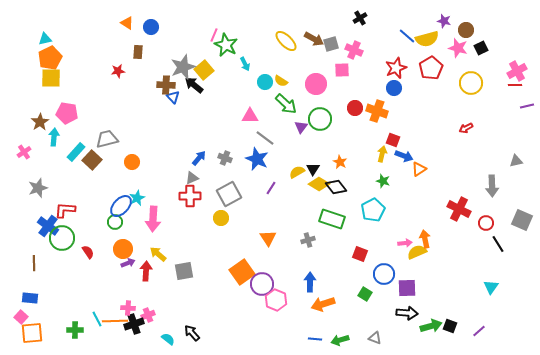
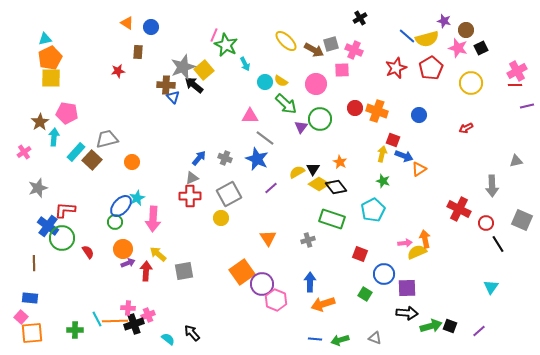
brown arrow at (314, 39): moved 11 px down
blue circle at (394, 88): moved 25 px right, 27 px down
purple line at (271, 188): rotated 16 degrees clockwise
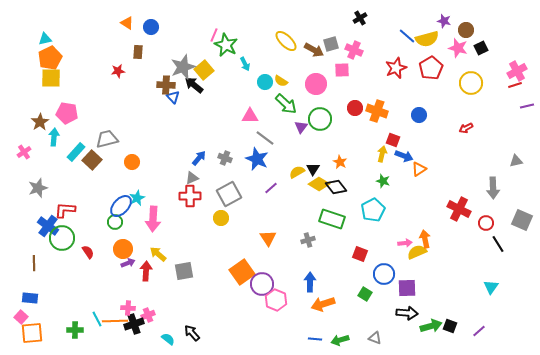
red line at (515, 85): rotated 16 degrees counterclockwise
gray arrow at (492, 186): moved 1 px right, 2 px down
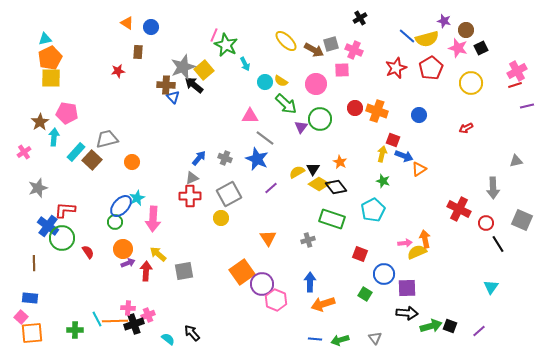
gray triangle at (375, 338): rotated 32 degrees clockwise
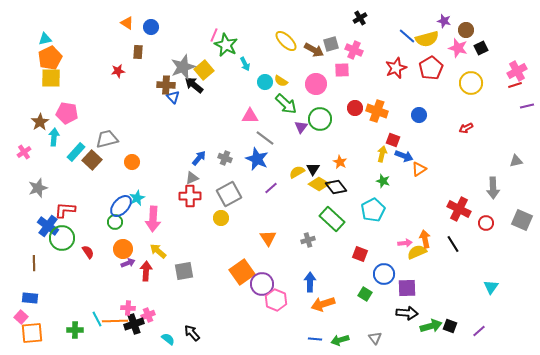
green rectangle at (332, 219): rotated 25 degrees clockwise
black line at (498, 244): moved 45 px left
yellow arrow at (158, 254): moved 3 px up
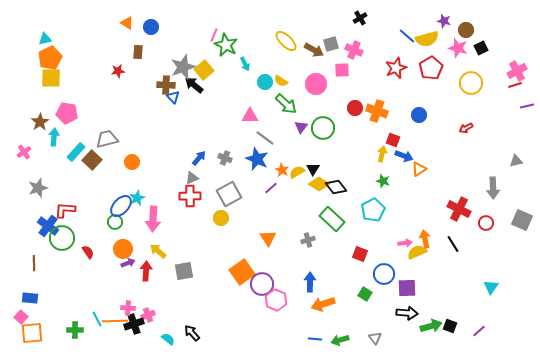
green circle at (320, 119): moved 3 px right, 9 px down
orange star at (340, 162): moved 58 px left, 8 px down
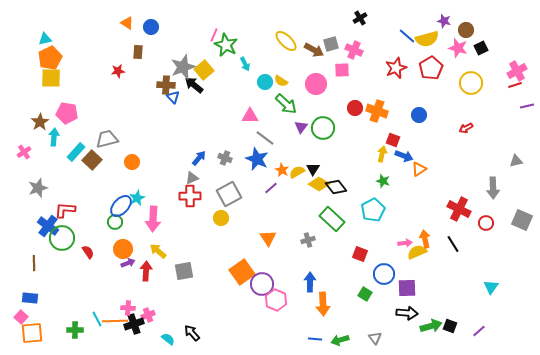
orange arrow at (323, 304): rotated 75 degrees counterclockwise
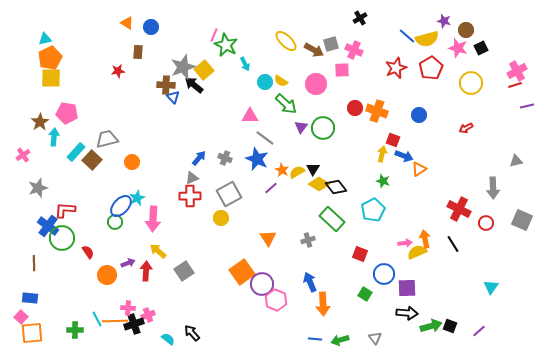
pink cross at (24, 152): moved 1 px left, 3 px down
orange circle at (123, 249): moved 16 px left, 26 px down
gray square at (184, 271): rotated 24 degrees counterclockwise
blue arrow at (310, 282): rotated 24 degrees counterclockwise
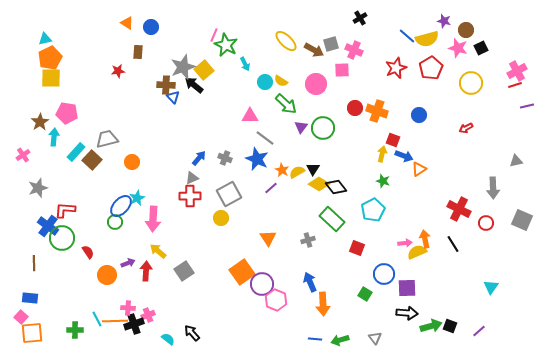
red square at (360, 254): moved 3 px left, 6 px up
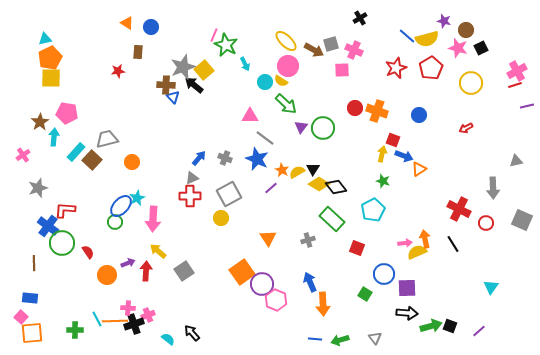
pink circle at (316, 84): moved 28 px left, 18 px up
green circle at (62, 238): moved 5 px down
